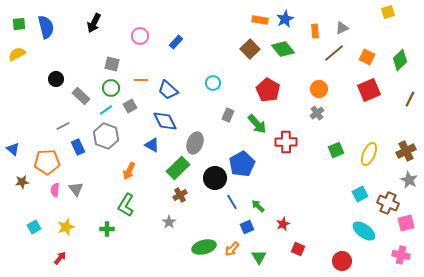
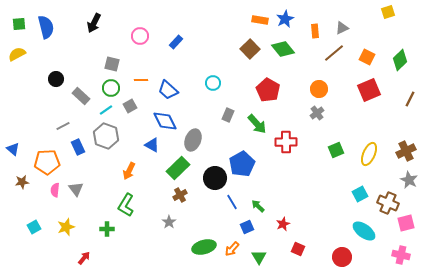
gray ellipse at (195, 143): moved 2 px left, 3 px up
red arrow at (60, 258): moved 24 px right
red circle at (342, 261): moved 4 px up
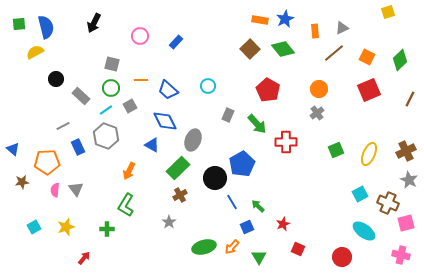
yellow semicircle at (17, 54): moved 18 px right, 2 px up
cyan circle at (213, 83): moved 5 px left, 3 px down
orange arrow at (232, 249): moved 2 px up
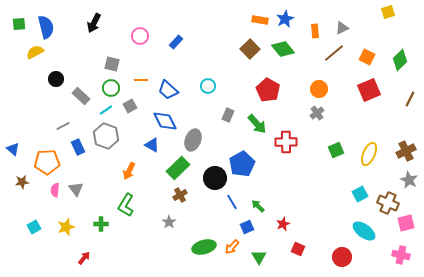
green cross at (107, 229): moved 6 px left, 5 px up
